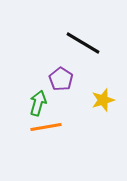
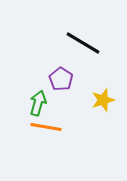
orange line: rotated 20 degrees clockwise
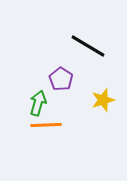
black line: moved 5 px right, 3 px down
orange line: moved 2 px up; rotated 12 degrees counterclockwise
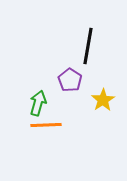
black line: rotated 69 degrees clockwise
purple pentagon: moved 9 px right, 1 px down
yellow star: rotated 15 degrees counterclockwise
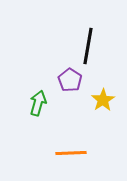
orange line: moved 25 px right, 28 px down
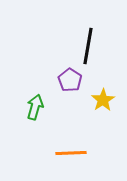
green arrow: moved 3 px left, 4 px down
